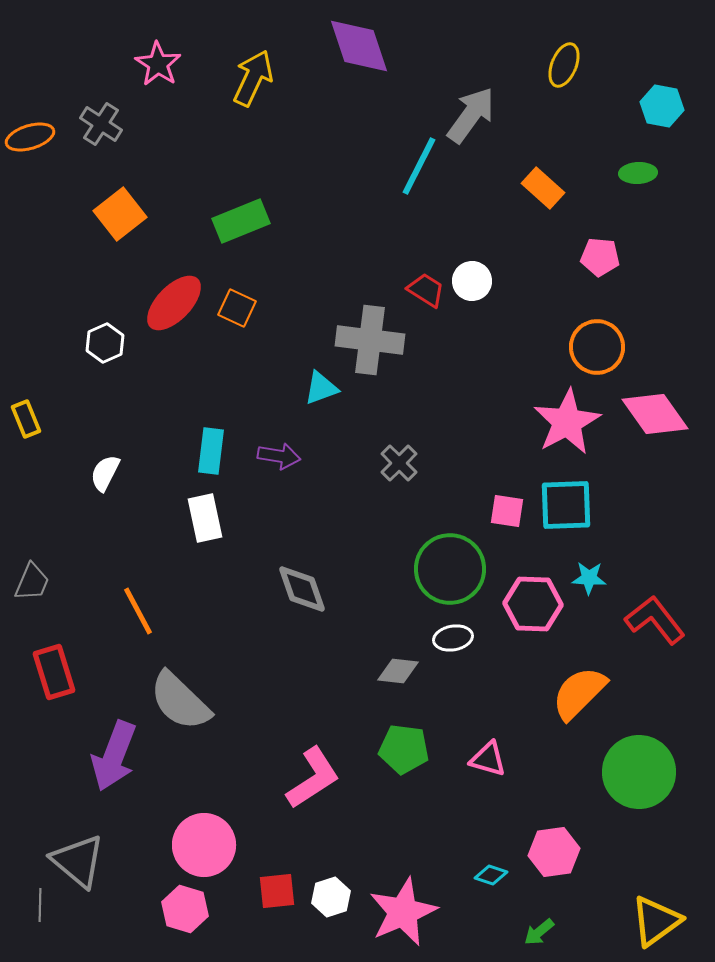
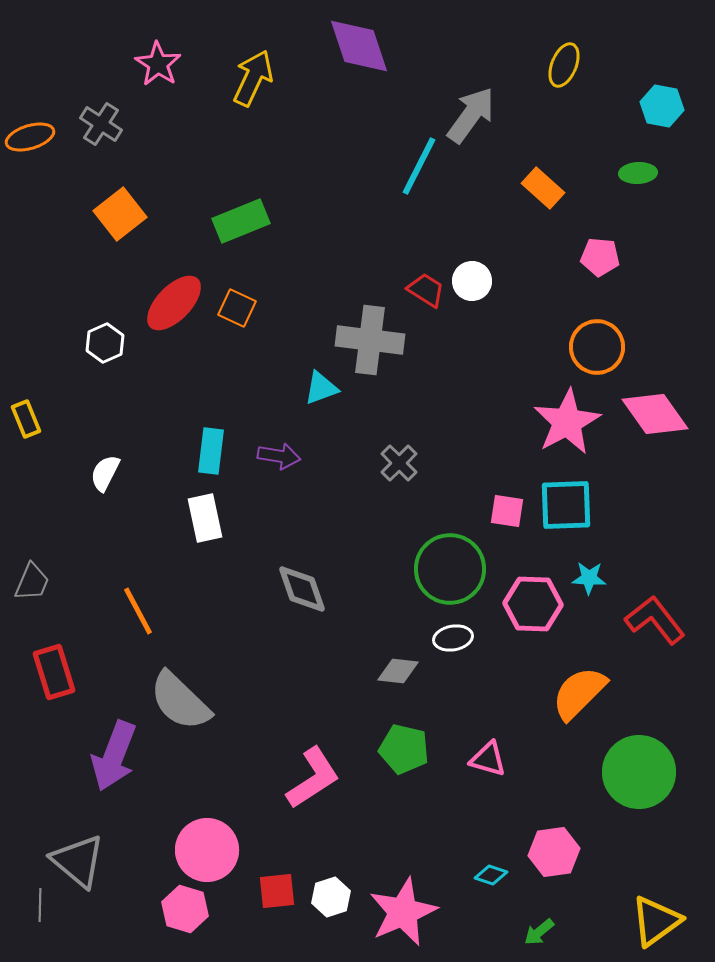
green pentagon at (404, 749): rotated 6 degrees clockwise
pink circle at (204, 845): moved 3 px right, 5 px down
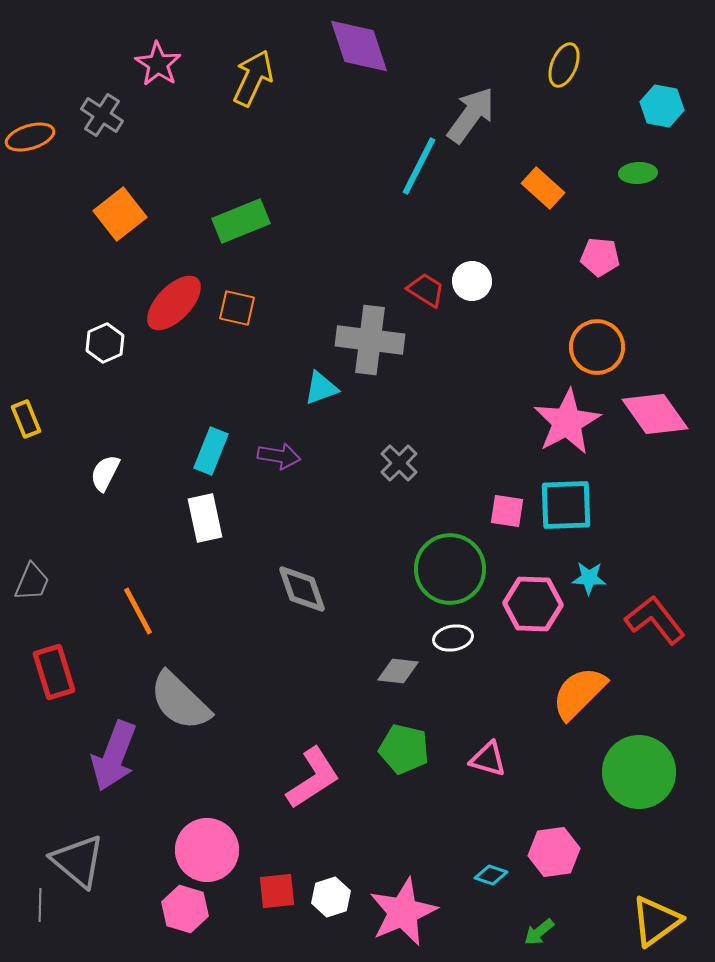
gray cross at (101, 124): moved 1 px right, 9 px up
orange square at (237, 308): rotated 12 degrees counterclockwise
cyan rectangle at (211, 451): rotated 15 degrees clockwise
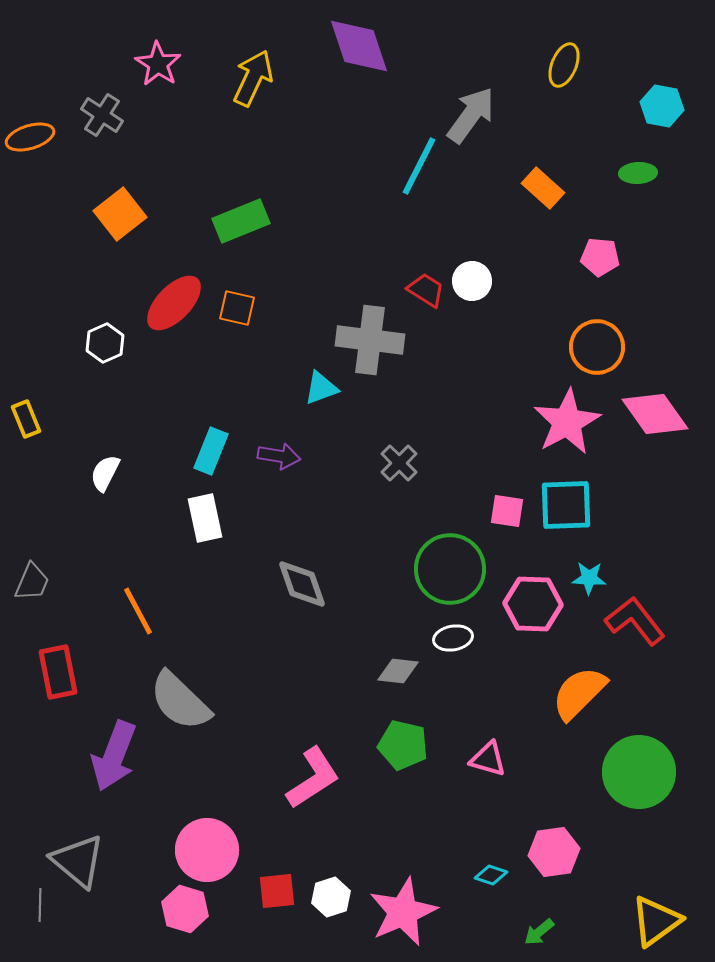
gray diamond at (302, 589): moved 5 px up
red L-shape at (655, 620): moved 20 px left, 1 px down
red rectangle at (54, 672): moved 4 px right; rotated 6 degrees clockwise
green pentagon at (404, 749): moved 1 px left, 4 px up
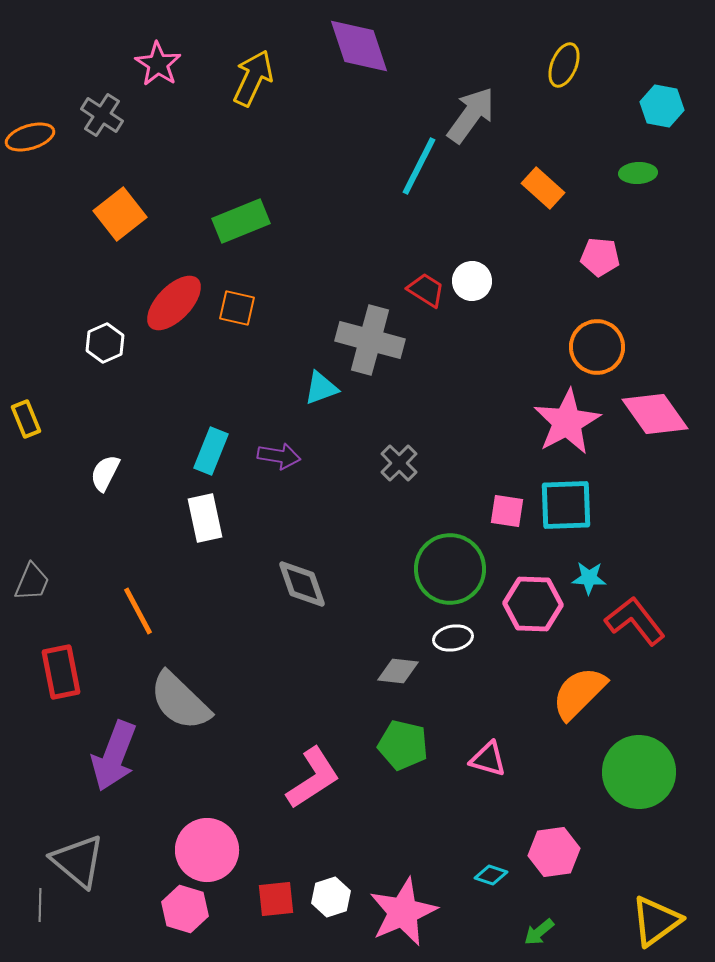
gray cross at (370, 340): rotated 8 degrees clockwise
red rectangle at (58, 672): moved 3 px right
red square at (277, 891): moved 1 px left, 8 px down
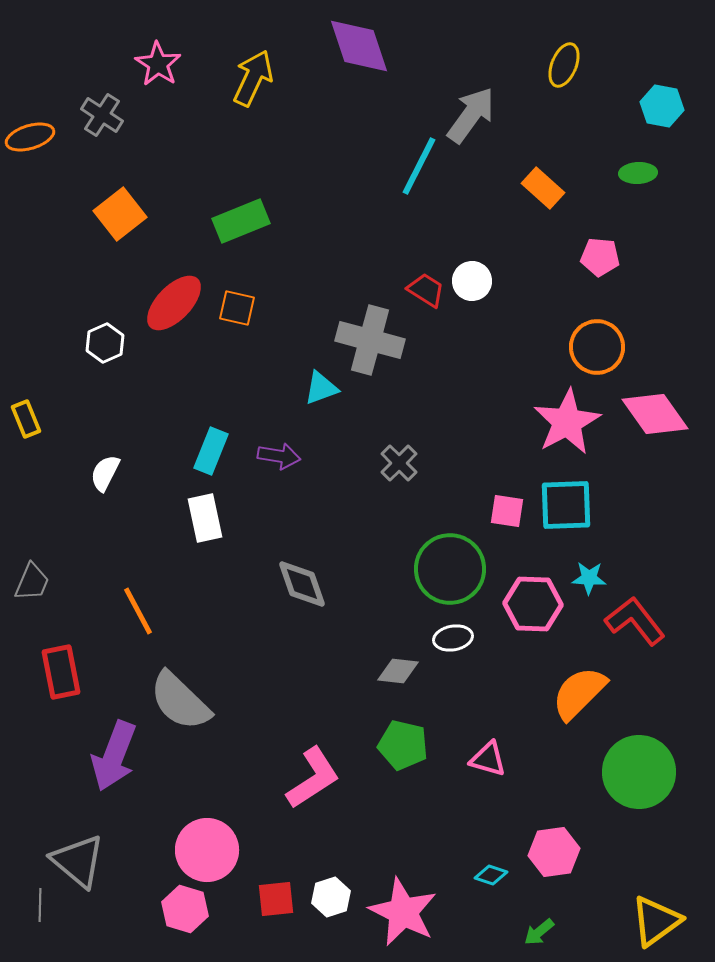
pink star at (403, 912): rotated 22 degrees counterclockwise
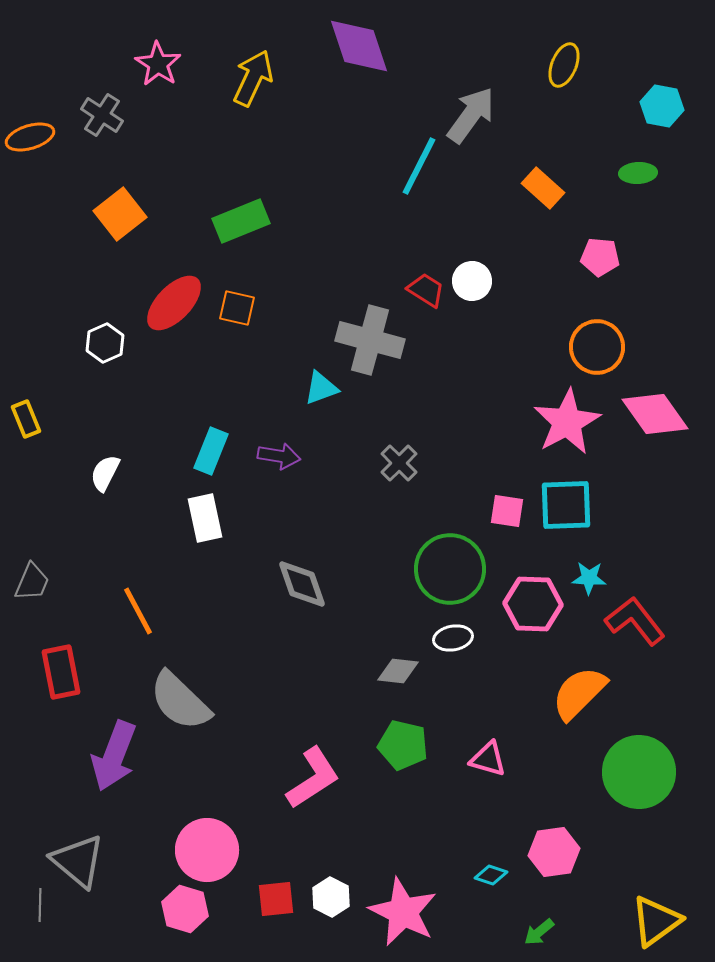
white hexagon at (331, 897): rotated 15 degrees counterclockwise
